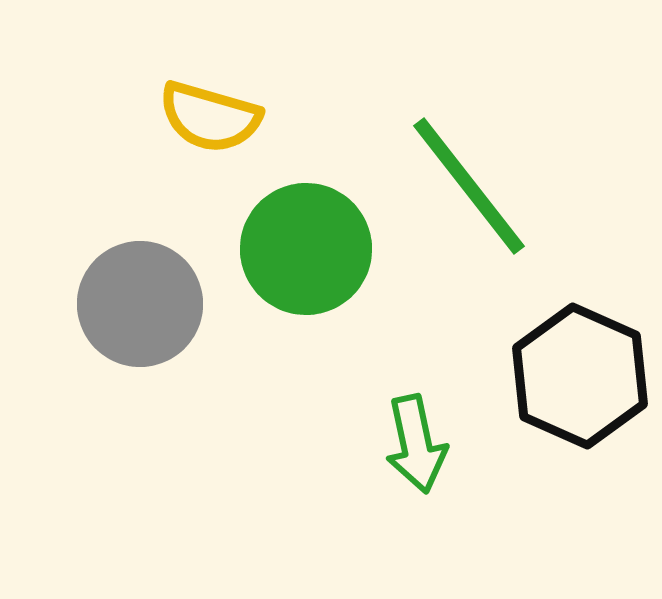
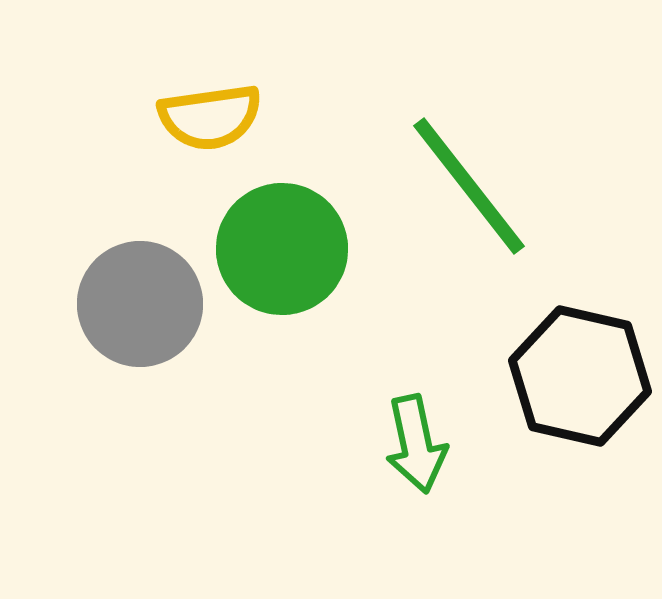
yellow semicircle: rotated 24 degrees counterclockwise
green circle: moved 24 px left
black hexagon: rotated 11 degrees counterclockwise
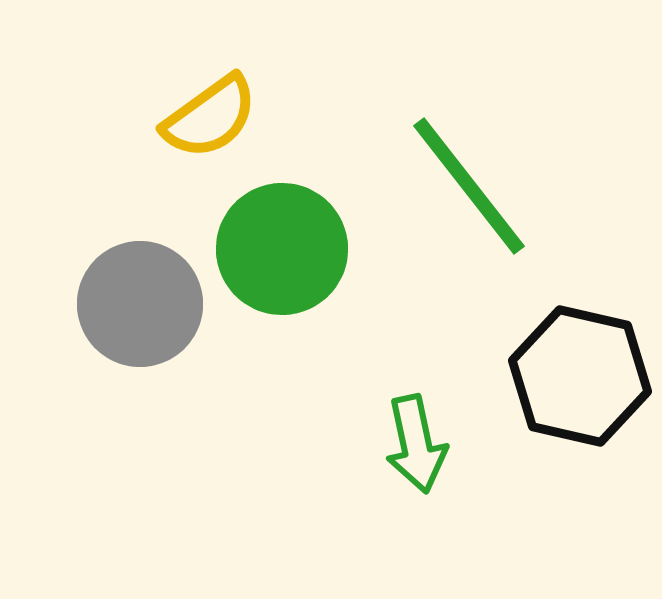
yellow semicircle: rotated 28 degrees counterclockwise
